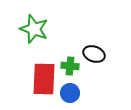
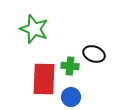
blue circle: moved 1 px right, 4 px down
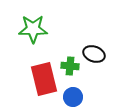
green star: moved 1 px left; rotated 20 degrees counterclockwise
red rectangle: rotated 16 degrees counterclockwise
blue circle: moved 2 px right
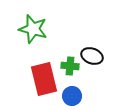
green star: rotated 16 degrees clockwise
black ellipse: moved 2 px left, 2 px down
blue circle: moved 1 px left, 1 px up
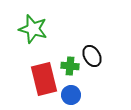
black ellipse: rotated 40 degrees clockwise
blue circle: moved 1 px left, 1 px up
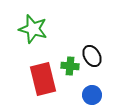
red rectangle: moved 1 px left
blue circle: moved 21 px right
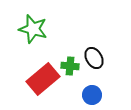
black ellipse: moved 2 px right, 2 px down
red rectangle: rotated 64 degrees clockwise
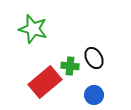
red rectangle: moved 2 px right, 3 px down
blue circle: moved 2 px right
